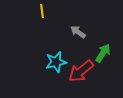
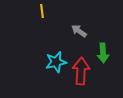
gray arrow: moved 1 px right, 1 px up
green arrow: rotated 144 degrees clockwise
red arrow: rotated 132 degrees clockwise
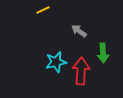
yellow line: moved 1 px right, 1 px up; rotated 72 degrees clockwise
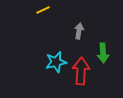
gray arrow: rotated 63 degrees clockwise
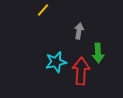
yellow line: rotated 24 degrees counterclockwise
green arrow: moved 5 px left
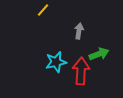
green arrow: moved 1 px right, 1 px down; rotated 108 degrees counterclockwise
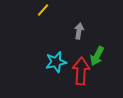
green arrow: moved 2 px left, 2 px down; rotated 138 degrees clockwise
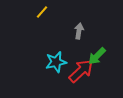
yellow line: moved 1 px left, 2 px down
green arrow: rotated 18 degrees clockwise
red arrow: rotated 44 degrees clockwise
